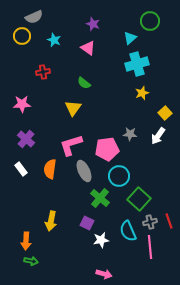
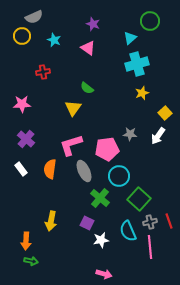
green semicircle: moved 3 px right, 5 px down
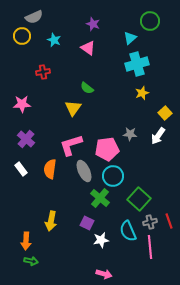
cyan circle: moved 6 px left
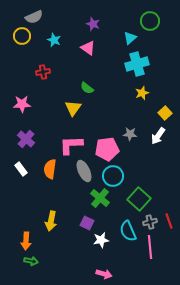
pink L-shape: rotated 15 degrees clockwise
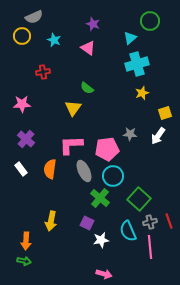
yellow square: rotated 24 degrees clockwise
green arrow: moved 7 px left
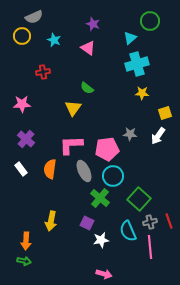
yellow star: rotated 24 degrees clockwise
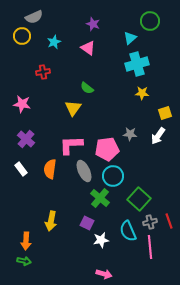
cyan star: moved 2 px down; rotated 24 degrees clockwise
pink star: rotated 12 degrees clockwise
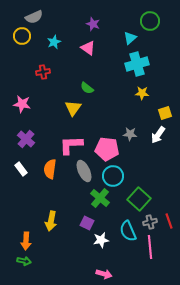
white arrow: moved 1 px up
pink pentagon: rotated 15 degrees clockwise
